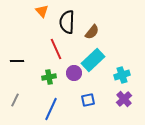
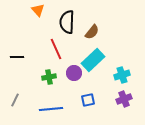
orange triangle: moved 4 px left, 1 px up
black line: moved 4 px up
purple cross: rotated 21 degrees clockwise
blue line: rotated 60 degrees clockwise
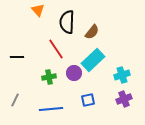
red line: rotated 10 degrees counterclockwise
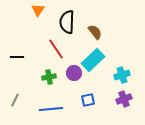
orange triangle: rotated 16 degrees clockwise
brown semicircle: moved 3 px right; rotated 77 degrees counterclockwise
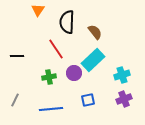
black line: moved 1 px up
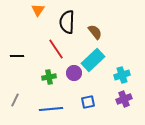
blue square: moved 2 px down
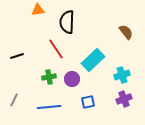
orange triangle: rotated 48 degrees clockwise
brown semicircle: moved 31 px right
black line: rotated 16 degrees counterclockwise
purple circle: moved 2 px left, 6 px down
gray line: moved 1 px left
blue line: moved 2 px left, 2 px up
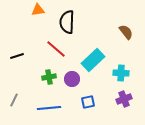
red line: rotated 15 degrees counterclockwise
cyan cross: moved 1 px left, 2 px up; rotated 21 degrees clockwise
blue line: moved 1 px down
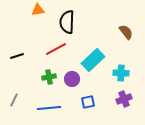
red line: rotated 70 degrees counterclockwise
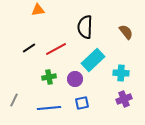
black semicircle: moved 18 px right, 5 px down
black line: moved 12 px right, 8 px up; rotated 16 degrees counterclockwise
purple circle: moved 3 px right
blue square: moved 6 px left, 1 px down
